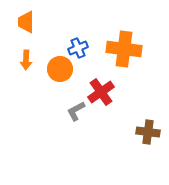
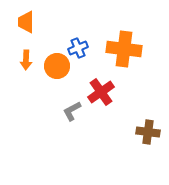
orange circle: moved 3 px left, 3 px up
gray L-shape: moved 4 px left
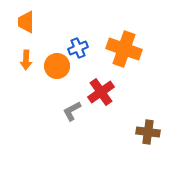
orange cross: rotated 12 degrees clockwise
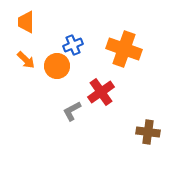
blue cross: moved 5 px left, 3 px up
orange arrow: rotated 48 degrees counterclockwise
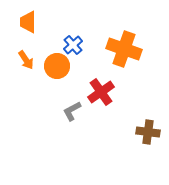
orange trapezoid: moved 2 px right
blue cross: rotated 18 degrees counterclockwise
orange arrow: rotated 12 degrees clockwise
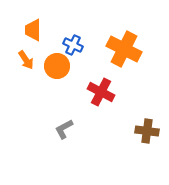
orange trapezoid: moved 5 px right, 8 px down
blue cross: rotated 24 degrees counterclockwise
orange cross: rotated 8 degrees clockwise
red cross: rotated 28 degrees counterclockwise
gray L-shape: moved 8 px left, 18 px down
brown cross: moved 1 px left, 1 px up
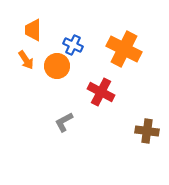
gray L-shape: moved 7 px up
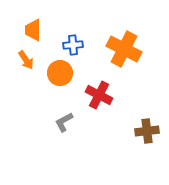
blue cross: rotated 30 degrees counterclockwise
orange circle: moved 3 px right, 7 px down
red cross: moved 2 px left, 3 px down
brown cross: rotated 15 degrees counterclockwise
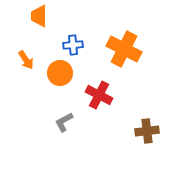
orange trapezoid: moved 6 px right, 14 px up
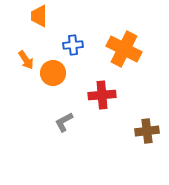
orange circle: moved 7 px left
red cross: moved 3 px right; rotated 32 degrees counterclockwise
